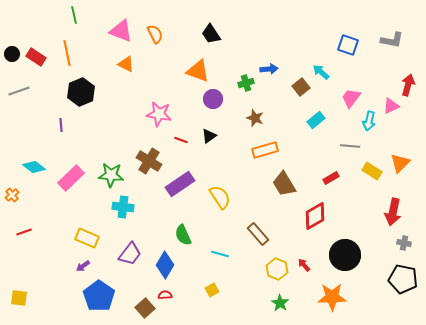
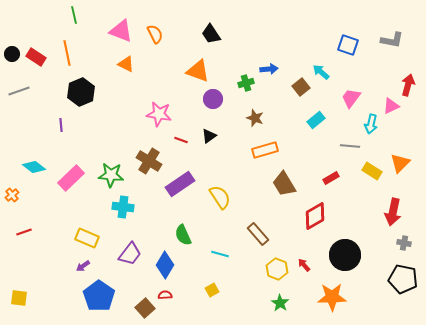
cyan arrow at (369, 121): moved 2 px right, 3 px down
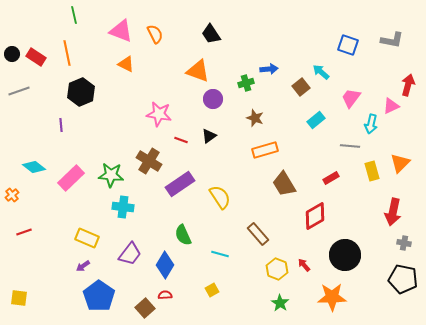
yellow rectangle at (372, 171): rotated 42 degrees clockwise
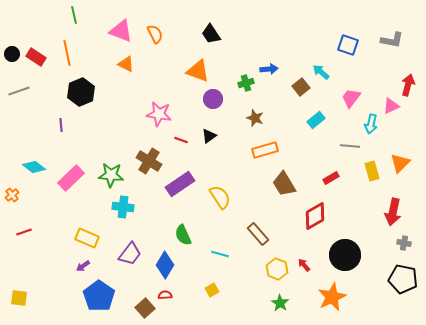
orange star at (332, 297): rotated 24 degrees counterclockwise
